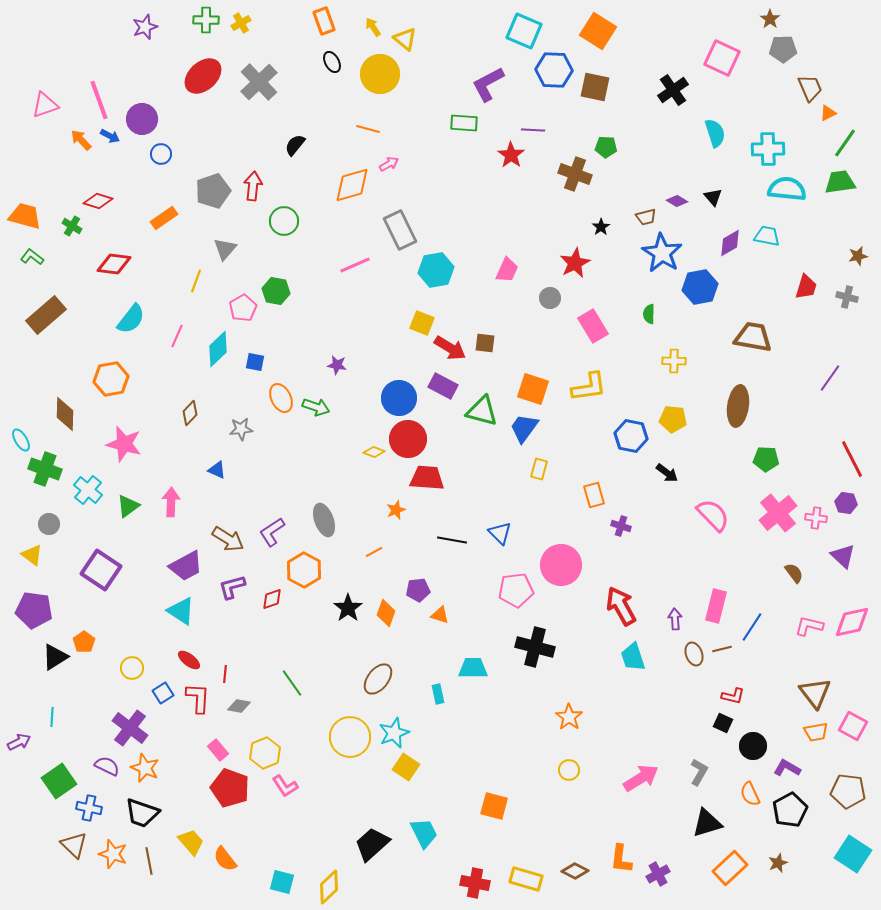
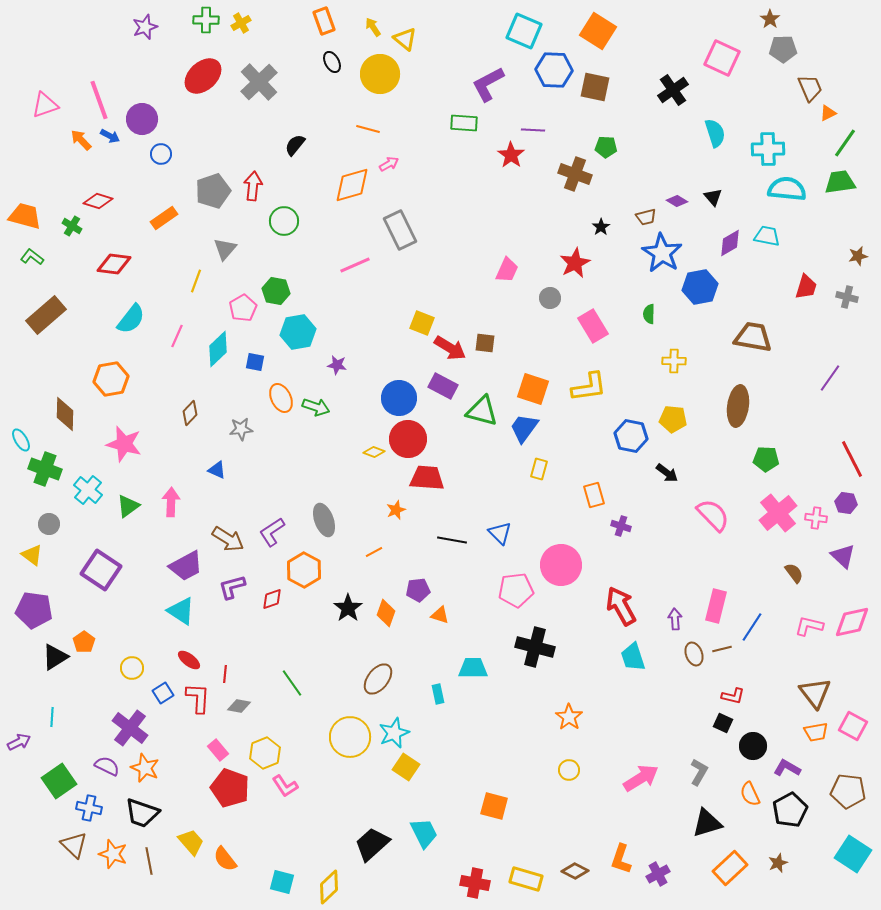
cyan hexagon at (436, 270): moved 138 px left, 62 px down
orange L-shape at (621, 859): rotated 12 degrees clockwise
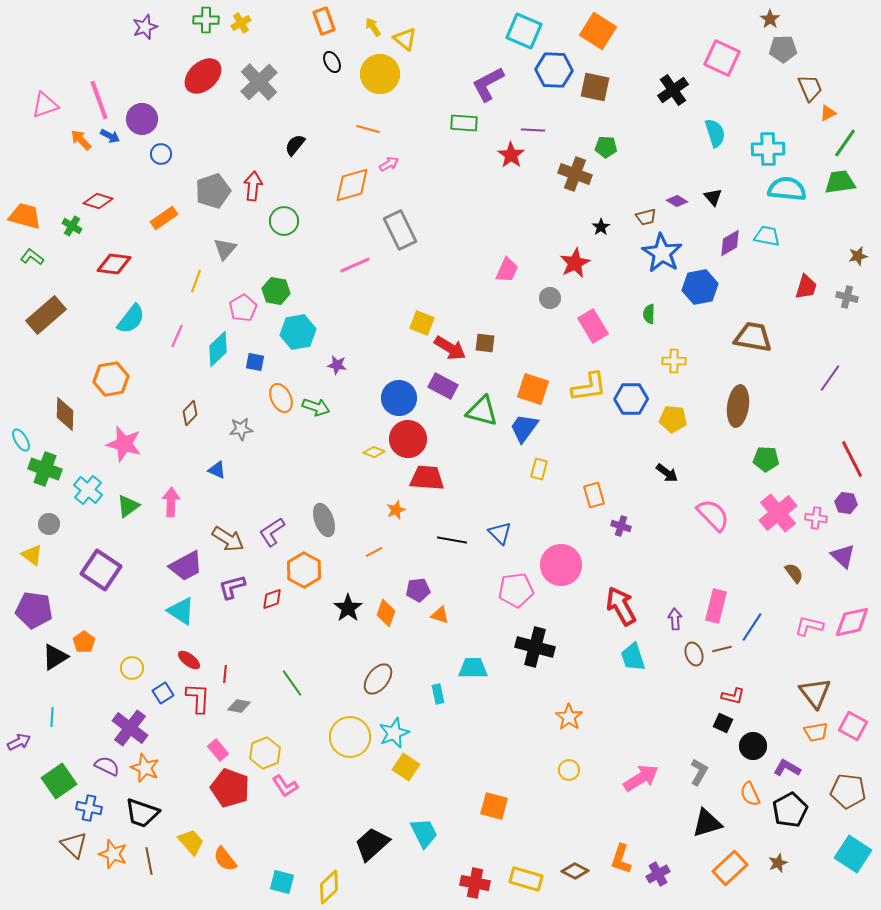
blue hexagon at (631, 436): moved 37 px up; rotated 12 degrees counterclockwise
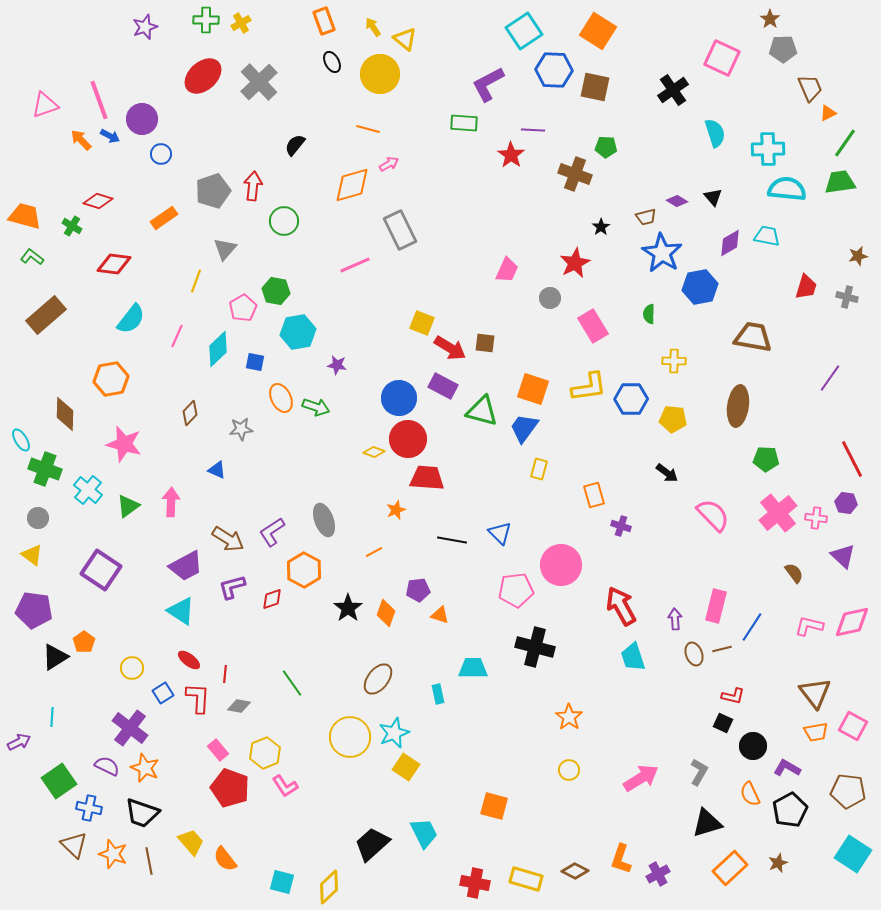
cyan square at (524, 31): rotated 33 degrees clockwise
gray circle at (49, 524): moved 11 px left, 6 px up
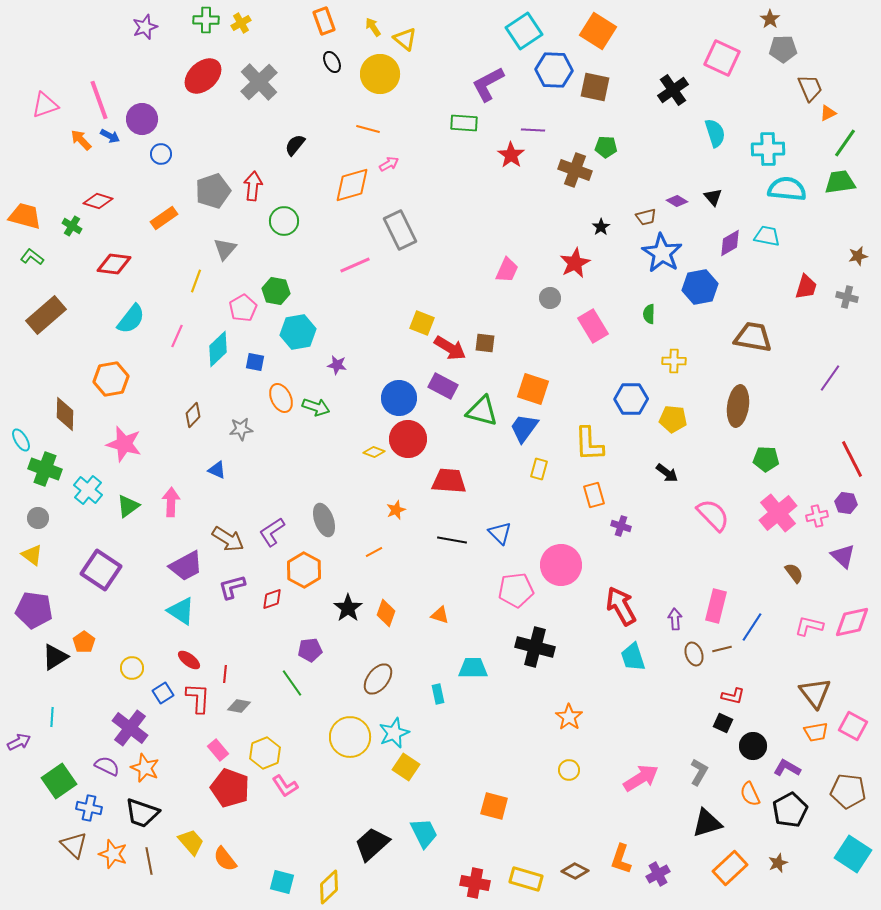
brown cross at (575, 174): moved 4 px up
yellow L-shape at (589, 387): moved 57 px down; rotated 96 degrees clockwise
brown diamond at (190, 413): moved 3 px right, 2 px down
red trapezoid at (427, 478): moved 22 px right, 3 px down
pink cross at (816, 518): moved 1 px right, 2 px up; rotated 20 degrees counterclockwise
purple pentagon at (418, 590): moved 108 px left, 60 px down
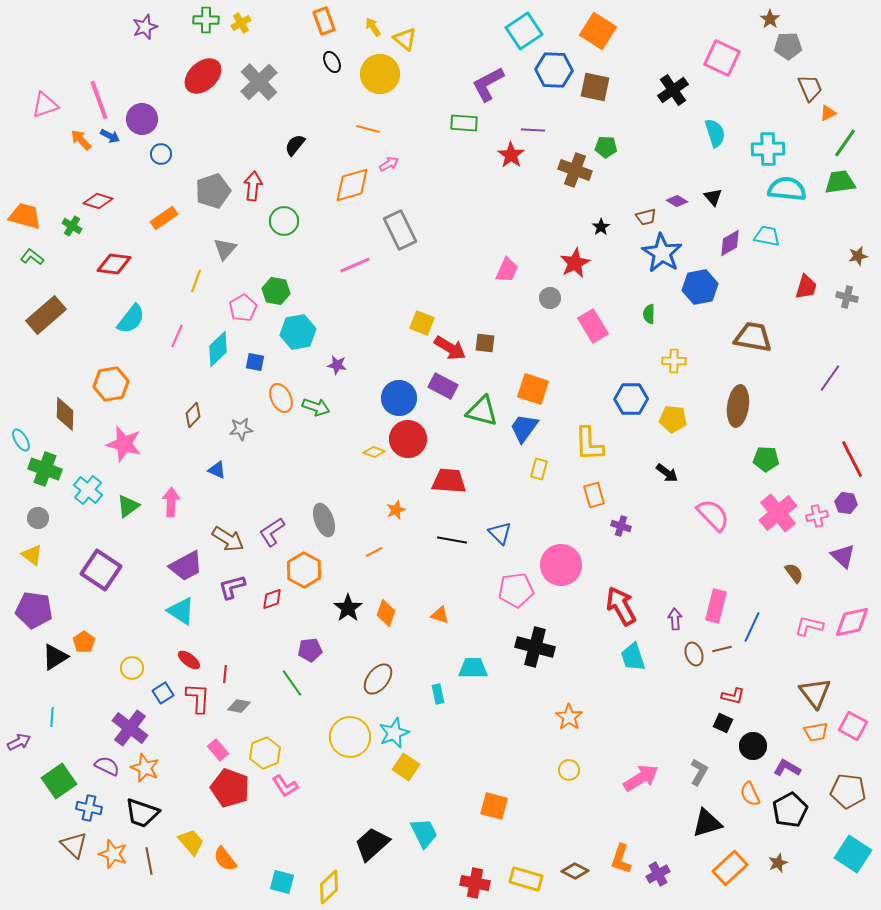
gray pentagon at (783, 49): moved 5 px right, 3 px up
orange hexagon at (111, 379): moved 5 px down
blue line at (752, 627): rotated 8 degrees counterclockwise
